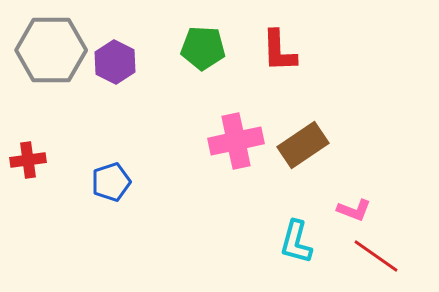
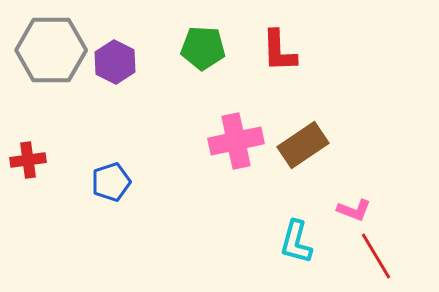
red line: rotated 24 degrees clockwise
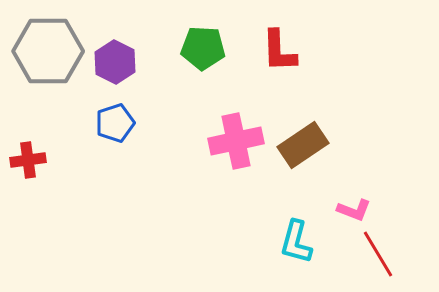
gray hexagon: moved 3 px left, 1 px down
blue pentagon: moved 4 px right, 59 px up
red line: moved 2 px right, 2 px up
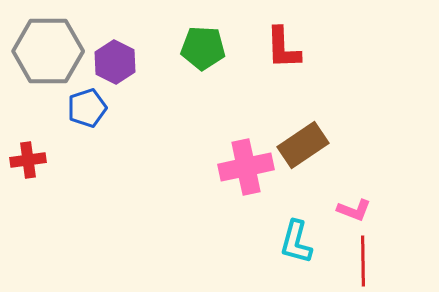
red L-shape: moved 4 px right, 3 px up
blue pentagon: moved 28 px left, 15 px up
pink cross: moved 10 px right, 26 px down
red line: moved 15 px left, 7 px down; rotated 30 degrees clockwise
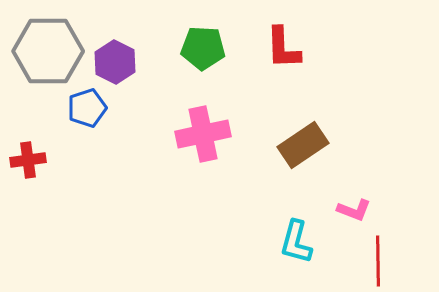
pink cross: moved 43 px left, 33 px up
red line: moved 15 px right
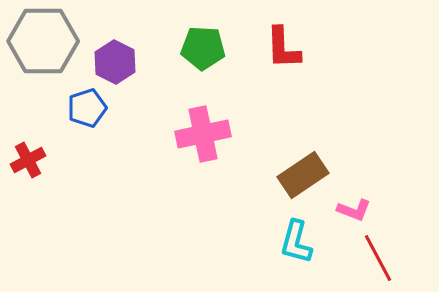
gray hexagon: moved 5 px left, 10 px up
brown rectangle: moved 30 px down
red cross: rotated 20 degrees counterclockwise
red line: moved 3 px up; rotated 27 degrees counterclockwise
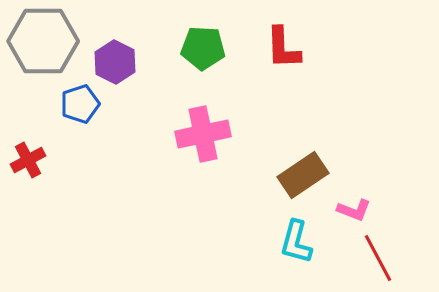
blue pentagon: moved 7 px left, 4 px up
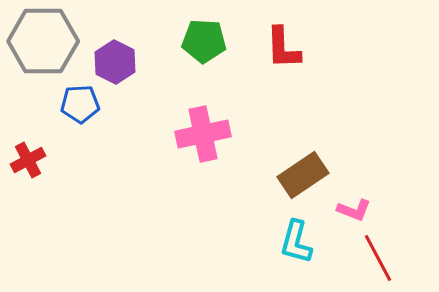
green pentagon: moved 1 px right, 7 px up
blue pentagon: rotated 15 degrees clockwise
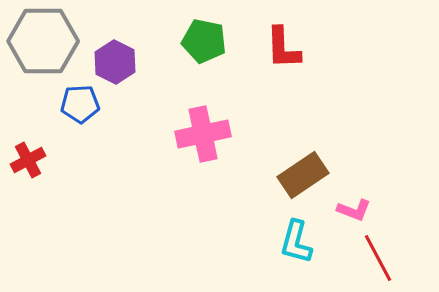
green pentagon: rotated 9 degrees clockwise
